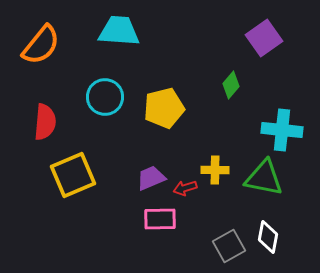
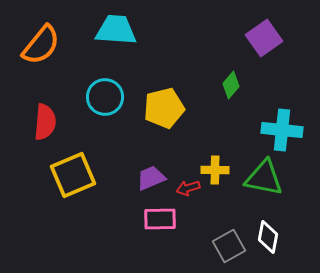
cyan trapezoid: moved 3 px left, 1 px up
red arrow: moved 3 px right
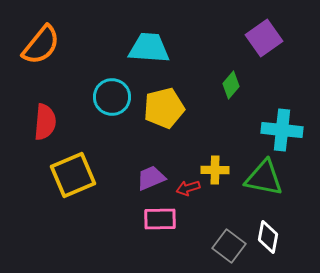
cyan trapezoid: moved 33 px right, 18 px down
cyan circle: moved 7 px right
gray square: rotated 24 degrees counterclockwise
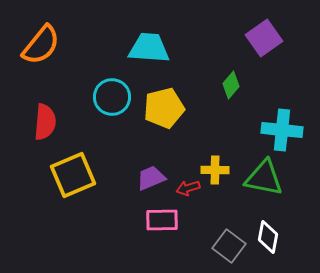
pink rectangle: moved 2 px right, 1 px down
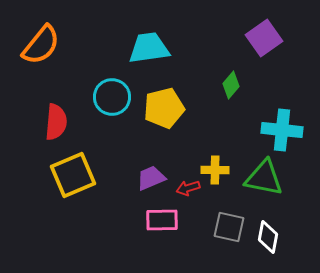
cyan trapezoid: rotated 12 degrees counterclockwise
red semicircle: moved 11 px right
gray square: moved 19 px up; rotated 24 degrees counterclockwise
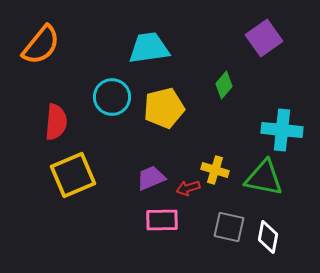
green diamond: moved 7 px left
yellow cross: rotated 16 degrees clockwise
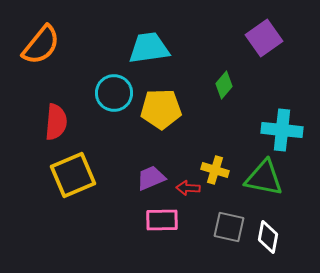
cyan circle: moved 2 px right, 4 px up
yellow pentagon: moved 3 px left, 1 px down; rotated 12 degrees clockwise
red arrow: rotated 20 degrees clockwise
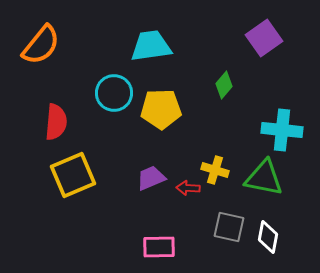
cyan trapezoid: moved 2 px right, 2 px up
pink rectangle: moved 3 px left, 27 px down
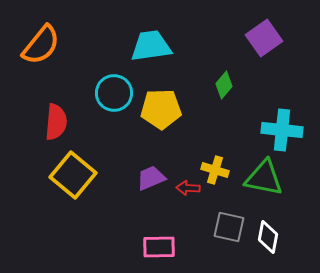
yellow square: rotated 27 degrees counterclockwise
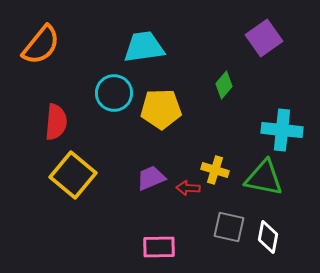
cyan trapezoid: moved 7 px left, 1 px down
